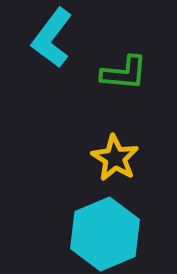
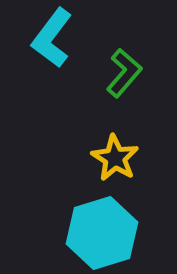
green L-shape: rotated 54 degrees counterclockwise
cyan hexagon: moved 3 px left, 1 px up; rotated 6 degrees clockwise
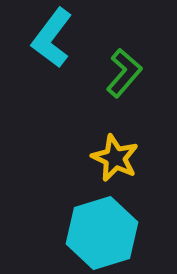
yellow star: rotated 6 degrees counterclockwise
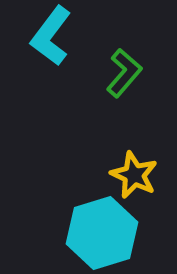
cyan L-shape: moved 1 px left, 2 px up
yellow star: moved 19 px right, 17 px down
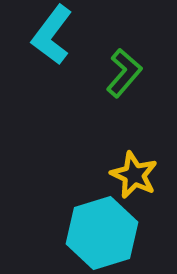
cyan L-shape: moved 1 px right, 1 px up
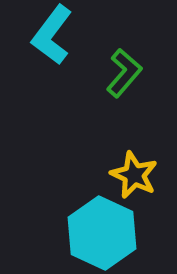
cyan hexagon: rotated 18 degrees counterclockwise
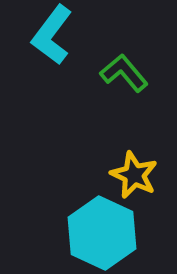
green L-shape: rotated 81 degrees counterclockwise
